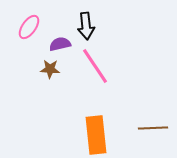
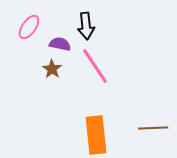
purple semicircle: rotated 25 degrees clockwise
brown star: moved 2 px right; rotated 30 degrees clockwise
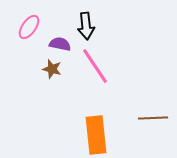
brown star: rotated 18 degrees counterclockwise
brown line: moved 10 px up
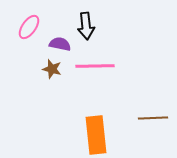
pink line: rotated 57 degrees counterclockwise
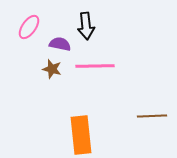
brown line: moved 1 px left, 2 px up
orange rectangle: moved 15 px left
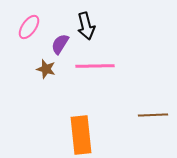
black arrow: rotated 8 degrees counterclockwise
purple semicircle: rotated 70 degrees counterclockwise
brown star: moved 6 px left
brown line: moved 1 px right, 1 px up
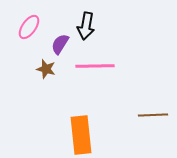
black arrow: rotated 24 degrees clockwise
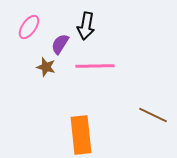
brown star: moved 2 px up
brown line: rotated 28 degrees clockwise
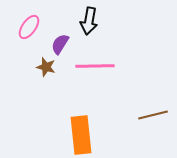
black arrow: moved 3 px right, 5 px up
brown line: rotated 40 degrees counterclockwise
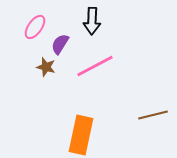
black arrow: moved 3 px right; rotated 8 degrees counterclockwise
pink ellipse: moved 6 px right
pink line: rotated 27 degrees counterclockwise
orange rectangle: rotated 18 degrees clockwise
